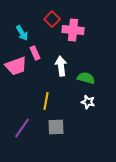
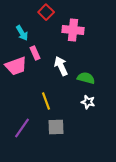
red square: moved 6 px left, 7 px up
white arrow: rotated 18 degrees counterclockwise
yellow line: rotated 30 degrees counterclockwise
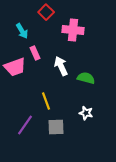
cyan arrow: moved 2 px up
pink trapezoid: moved 1 px left, 1 px down
white star: moved 2 px left, 11 px down
purple line: moved 3 px right, 3 px up
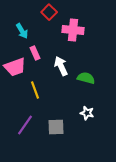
red square: moved 3 px right
yellow line: moved 11 px left, 11 px up
white star: moved 1 px right
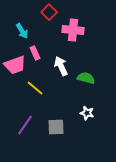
pink trapezoid: moved 2 px up
yellow line: moved 2 px up; rotated 30 degrees counterclockwise
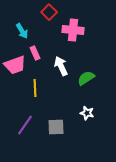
green semicircle: rotated 48 degrees counterclockwise
yellow line: rotated 48 degrees clockwise
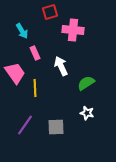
red square: moved 1 px right; rotated 28 degrees clockwise
pink trapezoid: moved 8 px down; rotated 105 degrees counterclockwise
green semicircle: moved 5 px down
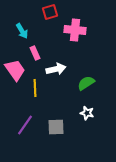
pink cross: moved 2 px right
white arrow: moved 5 px left, 3 px down; rotated 102 degrees clockwise
pink trapezoid: moved 3 px up
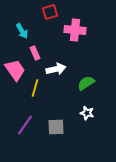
yellow line: rotated 18 degrees clockwise
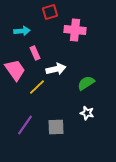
cyan arrow: rotated 63 degrees counterclockwise
yellow line: moved 2 px right, 1 px up; rotated 30 degrees clockwise
